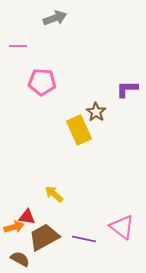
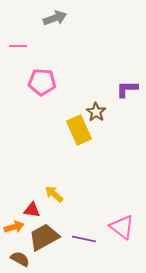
red triangle: moved 5 px right, 7 px up
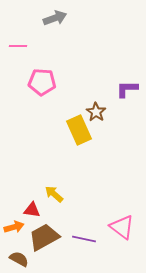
brown semicircle: moved 1 px left
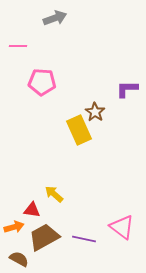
brown star: moved 1 px left
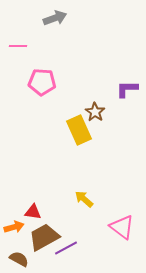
yellow arrow: moved 30 px right, 5 px down
red triangle: moved 1 px right, 2 px down
purple line: moved 18 px left, 9 px down; rotated 40 degrees counterclockwise
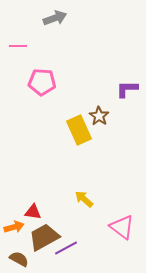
brown star: moved 4 px right, 4 px down
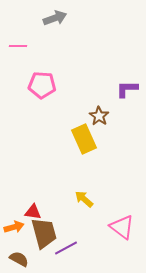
pink pentagon: moved 3 px down
yellow rectangle: moved 5 px right, 9 px down
brown trapezoid: moved 4 px up; rotated 104 degrees clockwise
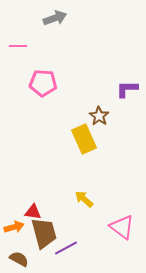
pink pentagon: moved 1 px right, 2 px up
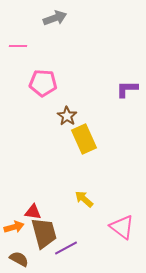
brown star: moved 32 px left
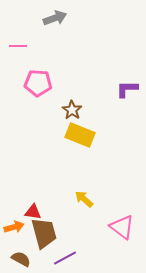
pink pentagon: moved 5 px left
brown star: moved 5 px right, 6 px up
yellow rectangle: moved 4 px left, 4 px up; rotated 44 degrees counterclockwise
purple line: moved 1 px left, 10 px down
brown semicircle: moved 2 px right
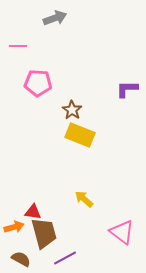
pink triangle: moved 5 px down
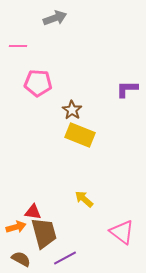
orange arrow: moved 2 px right
